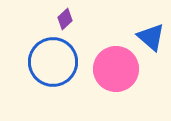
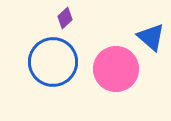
purple diamond: moved 1 px up
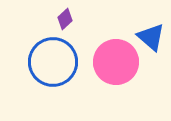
purple diamond: moved 1 px down
pink circle: moved 7 px up
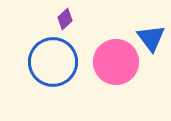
blue triangle: moved 1 px down; rotated 12 degrees clockwise
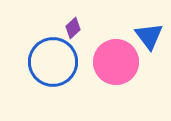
purple diamond: moved 8 px right, 9 px down
blue triangle: moved 2 px left, 2 px up
